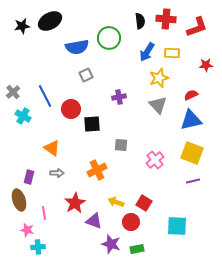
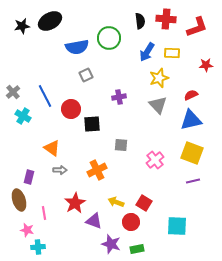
gray arrow at (57, 173): moved 3 px right, 3 px up
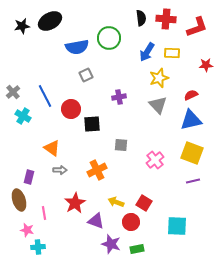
black semicircle at (140, 21): moved 1 px right, 3 px up
purple triangle at (94, 221): moved 2 px right
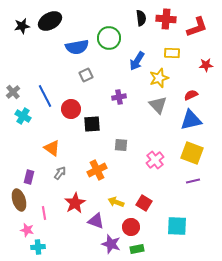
blue arrow at (147, 52): moved 10 px left, 9 px down
gray arrow at (60, 170): moved 3 px down; rotated 56 degrees counterclockwise
red circle at (131, 222): moved 5 px down
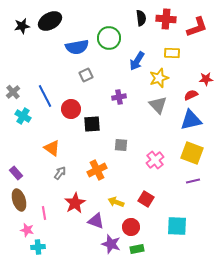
red star at (206, 65): moved 14 px down
purple rectangle at (29, 177): moved 13 px left, 4 px up; rotated 56 degrees counterclockwise
red square at (144, 203): moved 2 px right, 4 px up
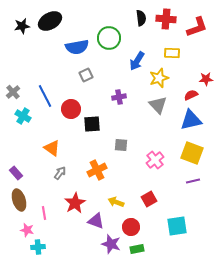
red square at (146, 199): moved 3 px right; rotated 28 degrees clockwise
cyan square at (177, 226): rotated 10 degrees counterclockwise
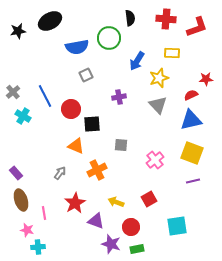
black semicircle at (141, 18): moved 11 px left
black star at (22, 26): moved 4 px left, 5 px down
orange triangle at (52, 148): moved 24 px right, 2 px up; rotated 12 degrees counterclockwise
brown ellipse at (19, 200): moved 2 px right
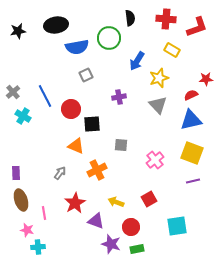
black ellipse at (50, 21): moved 6 px right, 4 px down; rotated 20 degrees clockwise
yellow rectangle at (172, 53): moved 3 px up; rotated 28 degrees clockwise
purple rectangle at (16, 173): rotated 40 degrees clockwise
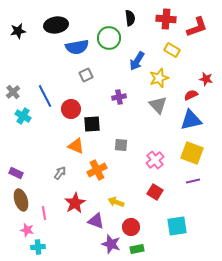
red star at (206, 79): rotated 16 degrees clockwise
purple rectangle at (16, 173): rotated 64 degrees counterclockwise
red square at (149, 199): moved 6 px right, 7 px up; rotated 28 degrees counterclockwise
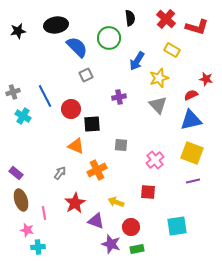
red cross at (166, 19): rotated 36 degrees clockwise
red L-shape at (197, 27): rotated 35 degrees clockwise
blue semicircle at (77, 47): rotated 125 degrees counterclockwise
gray cross at (13, 92): rotated 24 degrees clockwise
purple rectangle at (16, 173): rotated 16 degrees clockwise
red square at (155, 192): moved 7 px left; rotated 28 degrees counterclockwise
